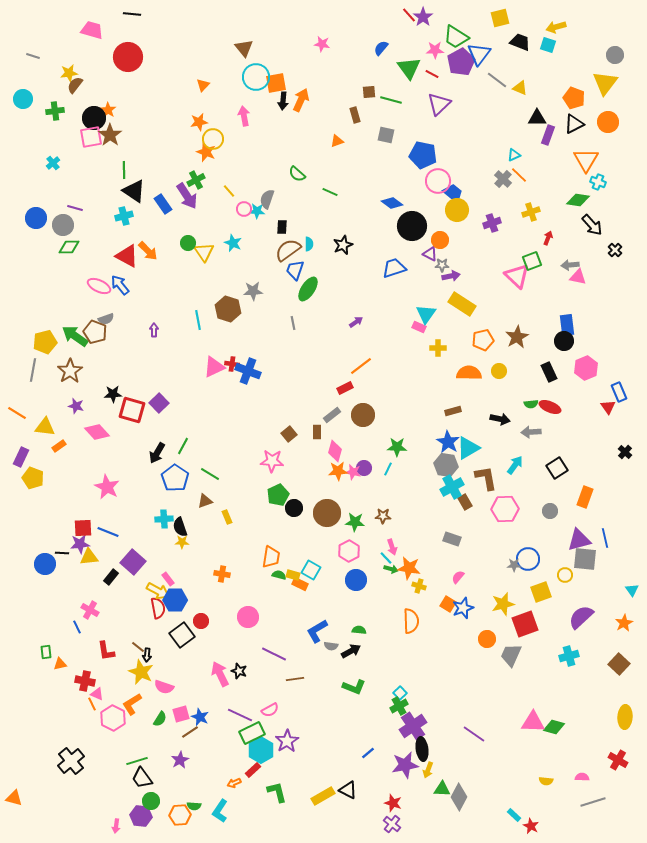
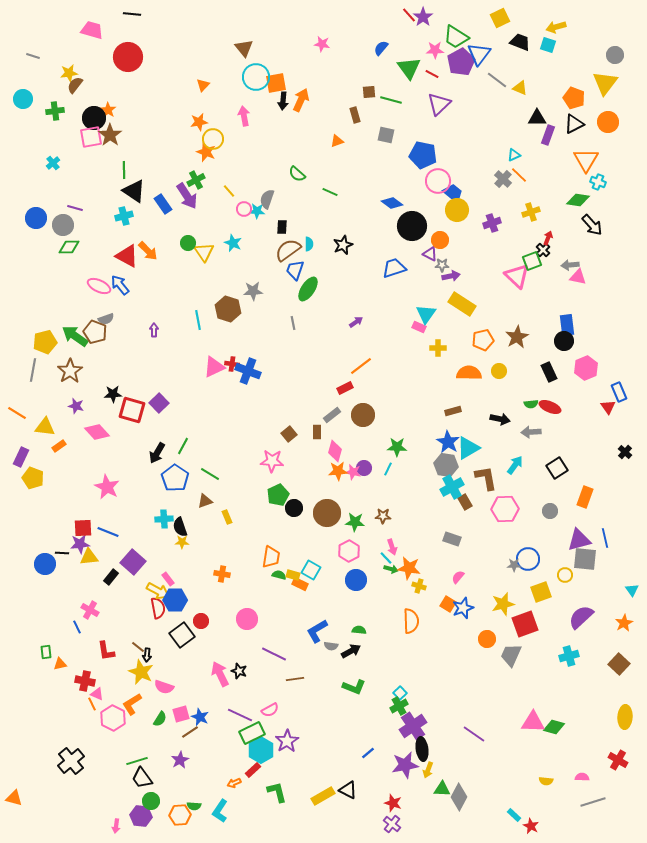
yellow square at (500, 18): rotated 12 degrees counterclockwise
black cross at (615, 250): moved 72 px left
pink circle at (248, 617): moved 1 px left, 2 px down
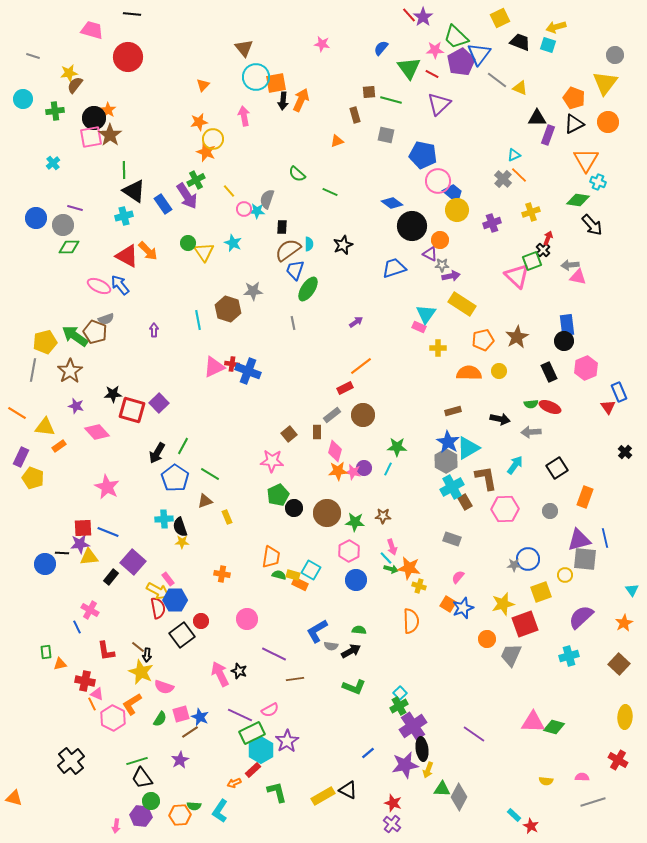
green trapezoid at (456, 37): rotated 12 degrees clockwise
gray hexagon at (446, 465): moved 4 px up; rotated 20 degrees clockwise
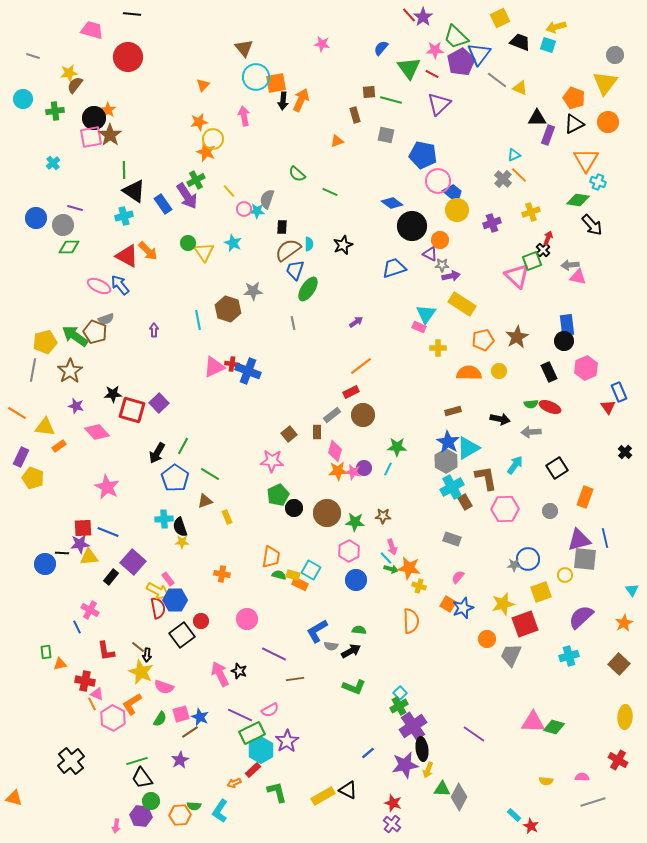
red rectangle at (345, 388): moved 6 px right, 4 px down
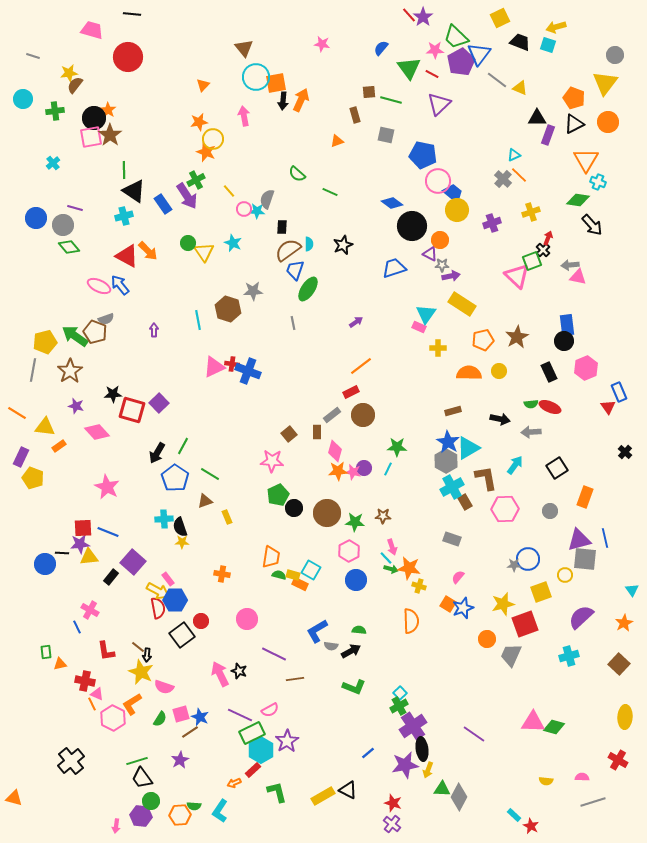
green diamond at (69, 247): rotated 50 degrees clockwise
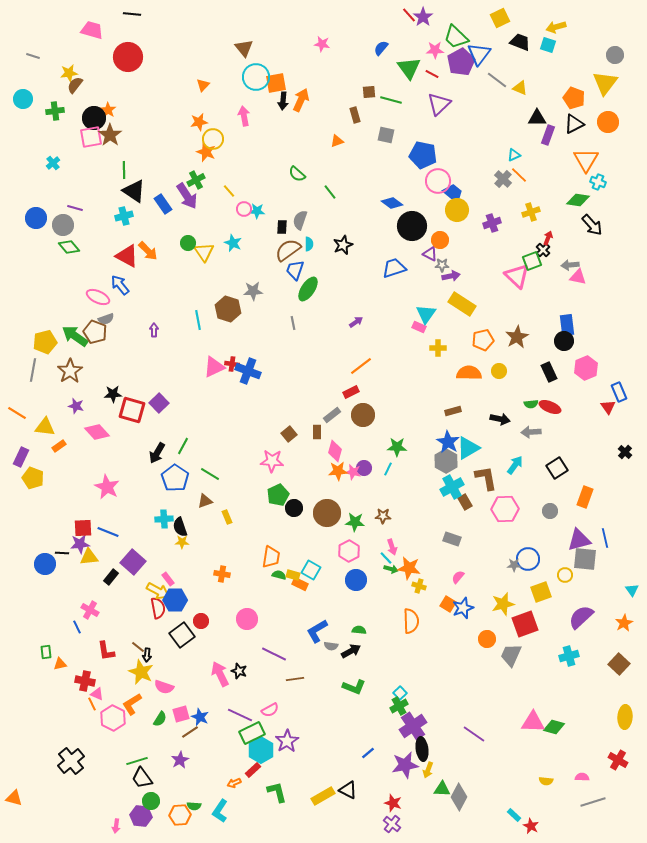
green line at (330, 192): rotated 28 degrees clockwise
gray semicircle at (267, 199): moved 33 px right, 21 px down
pink ellipse at (99, 286): moved 1 px left, 11 px down
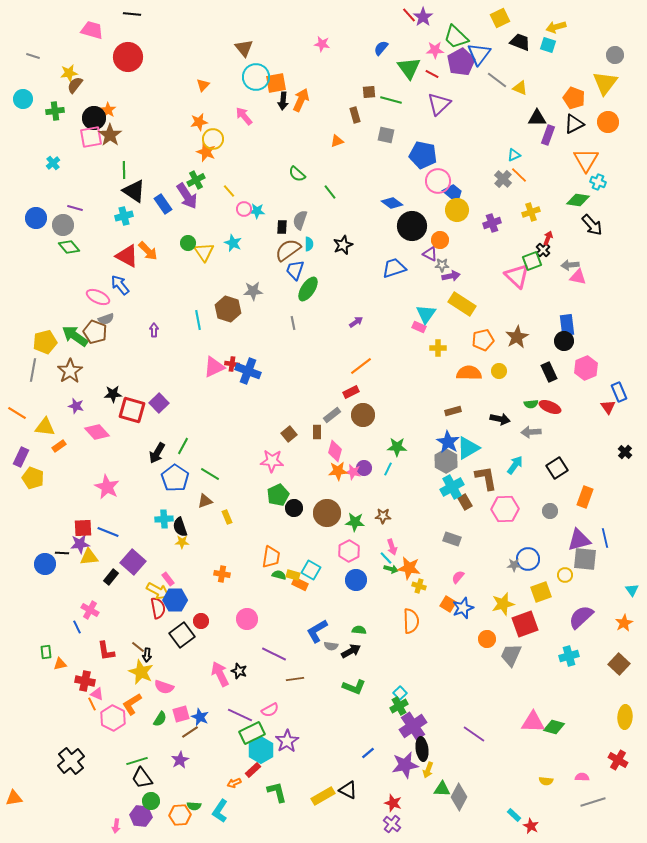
pink arrow at (244, 116): rotated 30 degrees counterclockwise
orange triangle at (14, 798): rotated 24 degrees counterclockwise
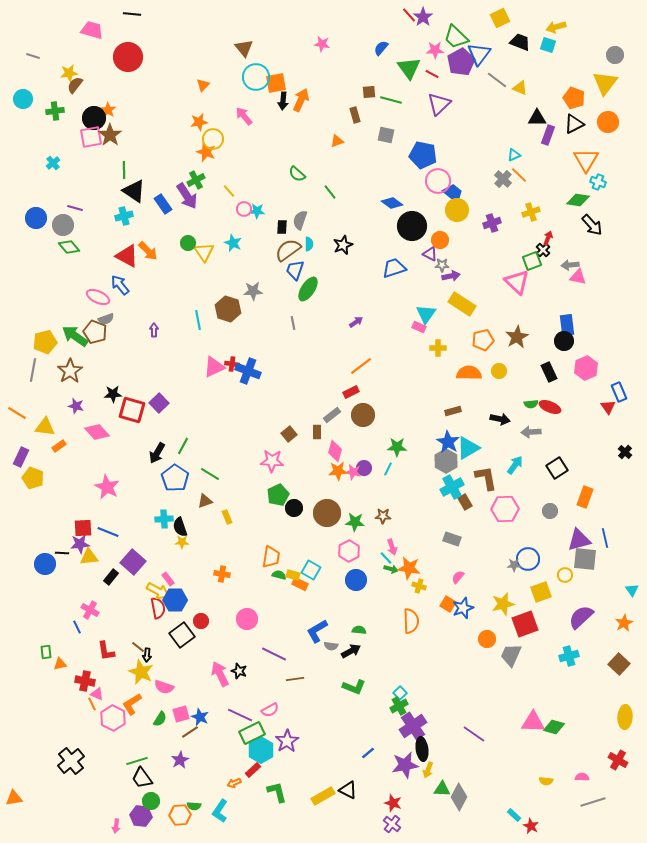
pink triangle at (517, 276): moved 6 px down
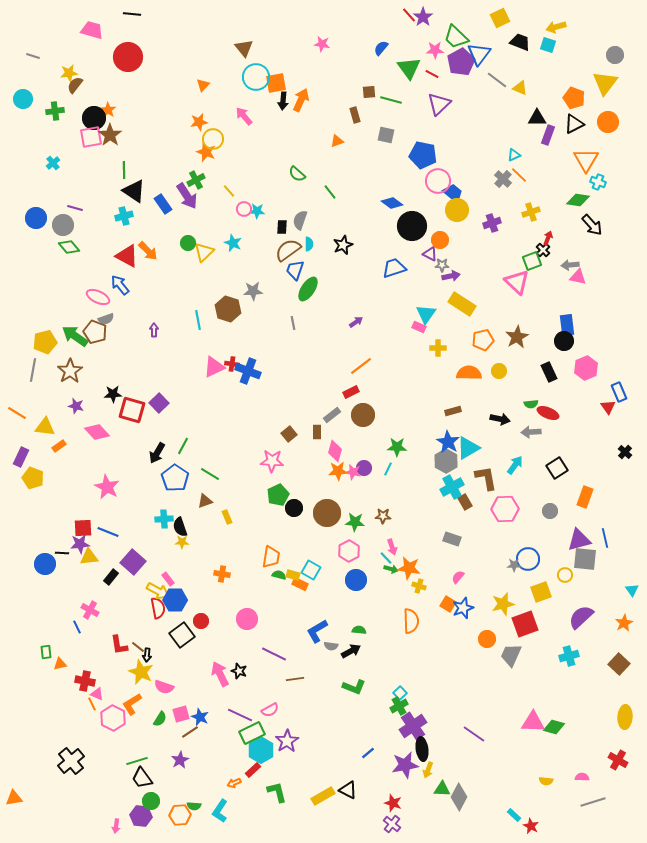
yellow triangle at (204, 252): rotated 20 degrees clockwise
red ellipse at (550, 407): moved 2 px left, 6 px down
red L-shape at (106, 651): moved 13 px right, 6 px up
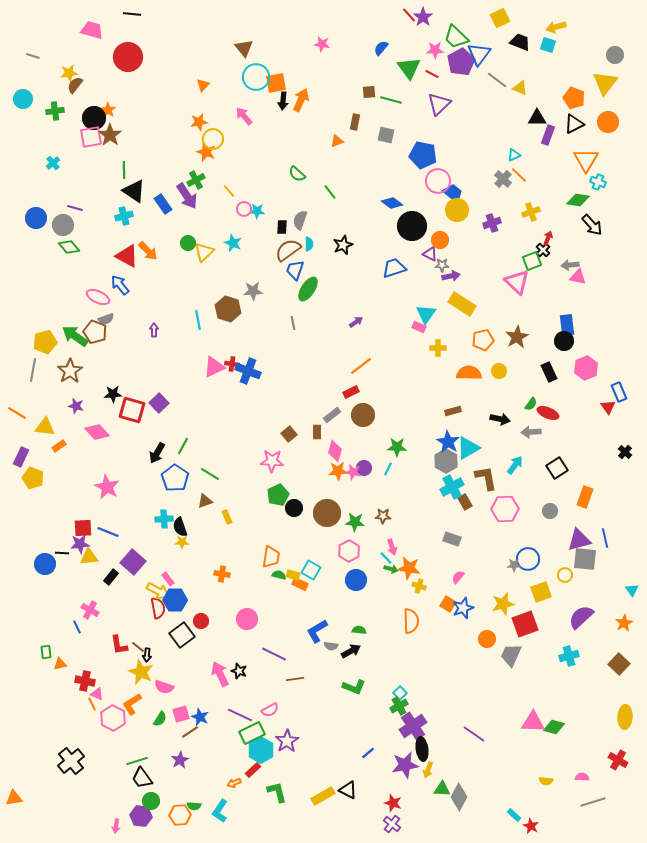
brown rectangle at (355, 115): moved 7 px down; rotated 28 degrees clockwise
green semicircle at (531, 404): rotated 48 degrees counterclockwise
